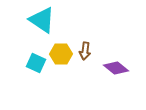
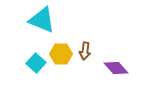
cyan triangle: rotated 12 degrees counterclockwise
cyan square: rotated 18 degrees clockwise
purple diamond: rotated 10 degrees clockwise
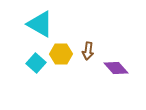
cyan triangle: moved 2 px left, 4 px down; rotated 8 degrees clockwise
brown arrow: moved 3 px right
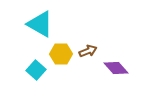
brown arrow: rotated 120 degrees counterclockwise
cyan square: moved 7 px down
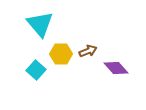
cyan triangle: rotated 20 degrees clockwise
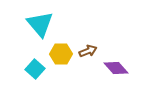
cyan square: moved 1 px left, 1 px up
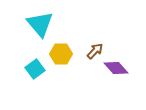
brown arrow: moved 7 px right; rotated 24 degrees counterclockwise
cyan square: rotated 12 degrees clockwise
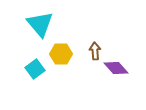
brown arrow: rotated 48 degrees counterclockwise
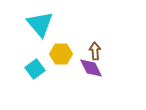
purple diamond: moved 25 px left; rotated 15 degrees clockwise
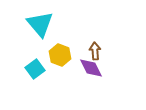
yellow hexagon: moved 1 px left, 1 px down; rotated 20 degrees clockwise
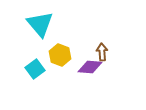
brown arrow: moved 7 px right, 1 px down
purple diamond: moved 1 px left, 1 px up; rotated 60 degrees counterclockwise
